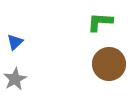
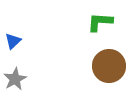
blue triangle: moved 2 px left, 1 px up
brown circle: moved 2 px down
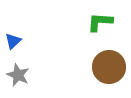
brown circle: moved 1 px down
gray star: moved 3 px right, 4 px up; rotated 20 degrees counterclockwise
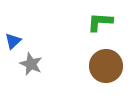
brown circle: moved 3 px left, 1 px up
gray star: moved 13 px right, 11 px up
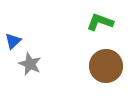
green L-shape: rotated 16 degrees clockwise
gray star: moved 1 px left
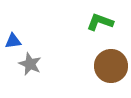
blue triangle: rotated 36 degrees clockwise
brown circle: moved 5 px right
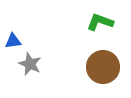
brown circle: moved 8 px left, 1 px down
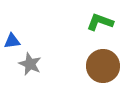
blue triangle: moved 1 px left
brown circle: moved 1 px up
